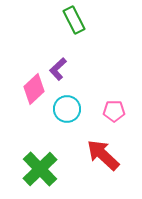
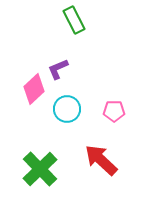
purple L-shape: rotated 20 degrees clockwise
red arrow: moved 2 px left, 5 px down
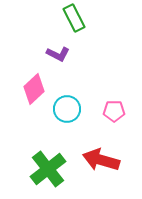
green rectangle: moved 2 px up
purple L-shape: moved 15 px up; rotated 130 degrees counterclockwise
red arrow: rotated 27 degrees counterclockwise
green cross: moved 8 px right; rotated 6 degrees clockwise
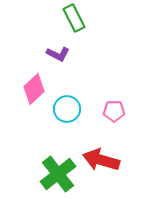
green cross: moved 10 px right, 5 px down
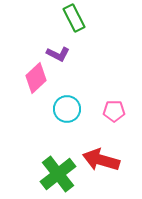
pink diamond: moved 2 px right, 11 px up
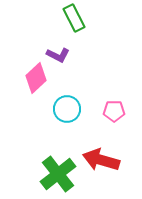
purple L-shape: moved 1 px down
